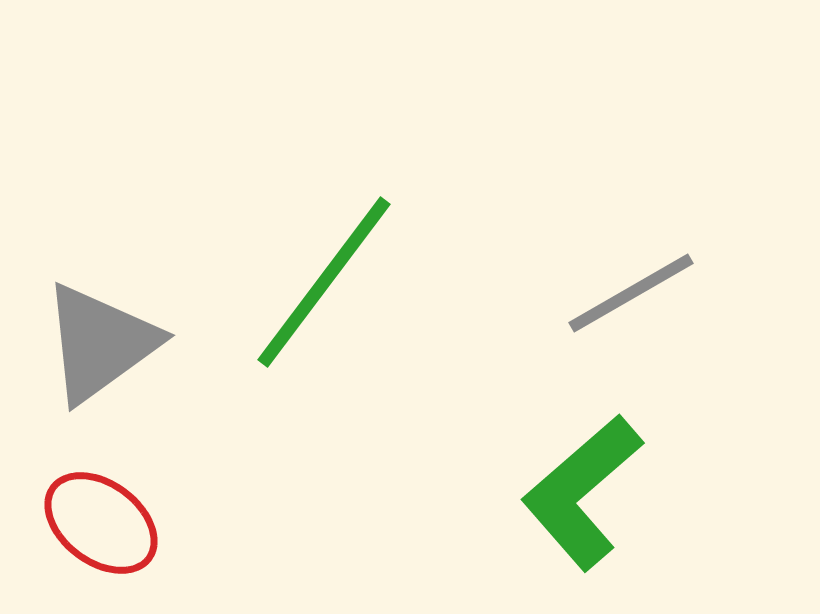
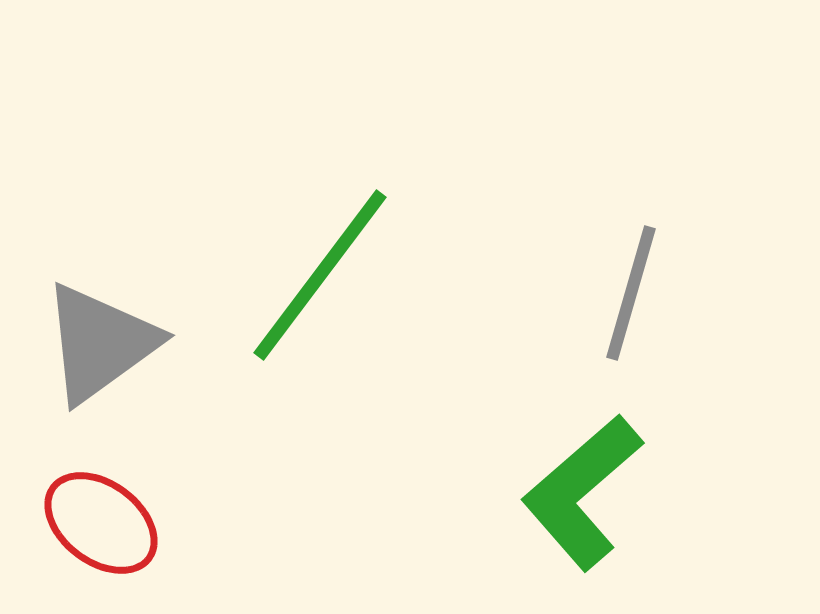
green line: moved 4 px left, 7 px up
gray line: rotated 44 degrees counterclockwise
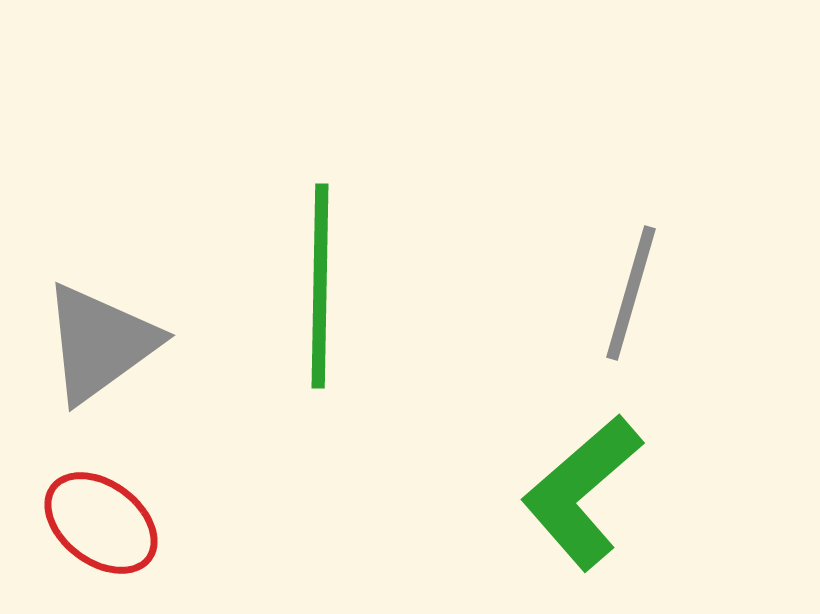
green line: moved 11 px down; rotated 36 degrees counterclockwise
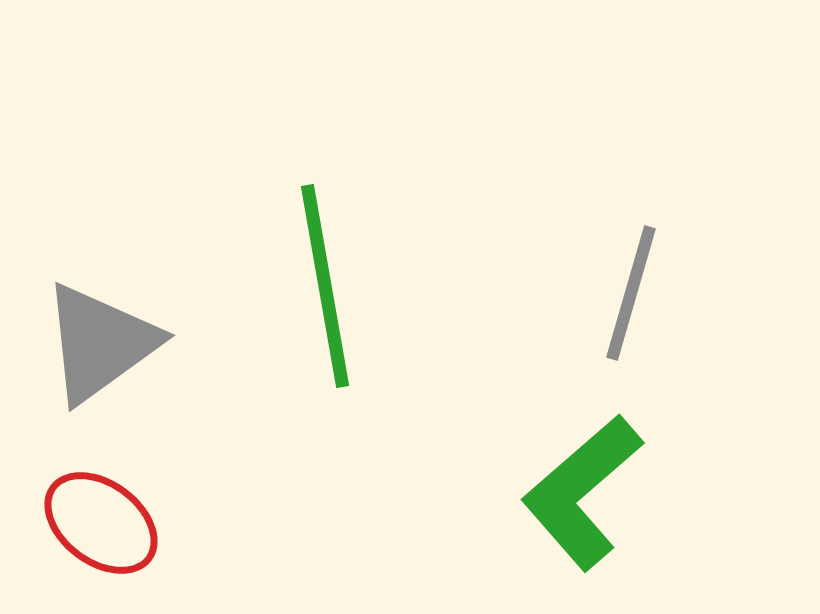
green line: moved 5 px right; rotated 11 degrees counterclockwise
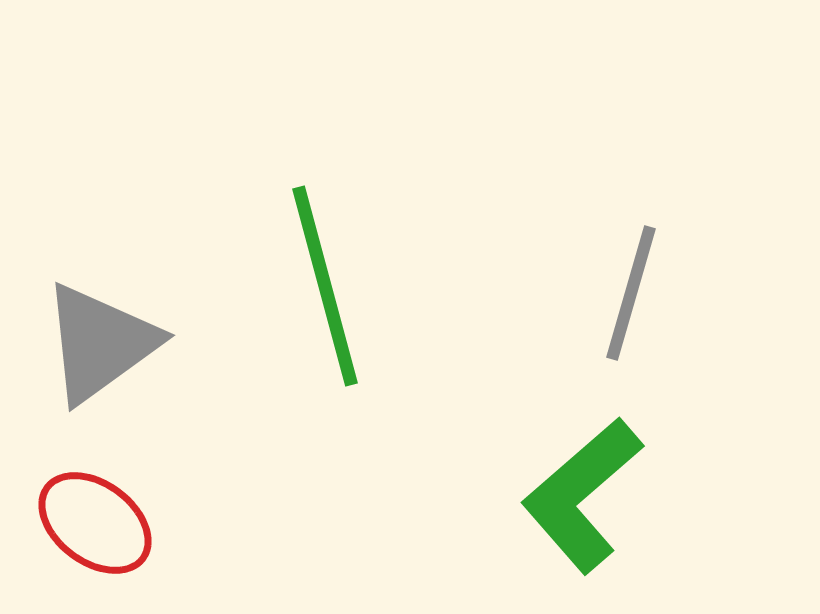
green line: rotated 5 degrees counterclockwise
green L-shape: moved 3 px down
red ellipse: moved 6 px left
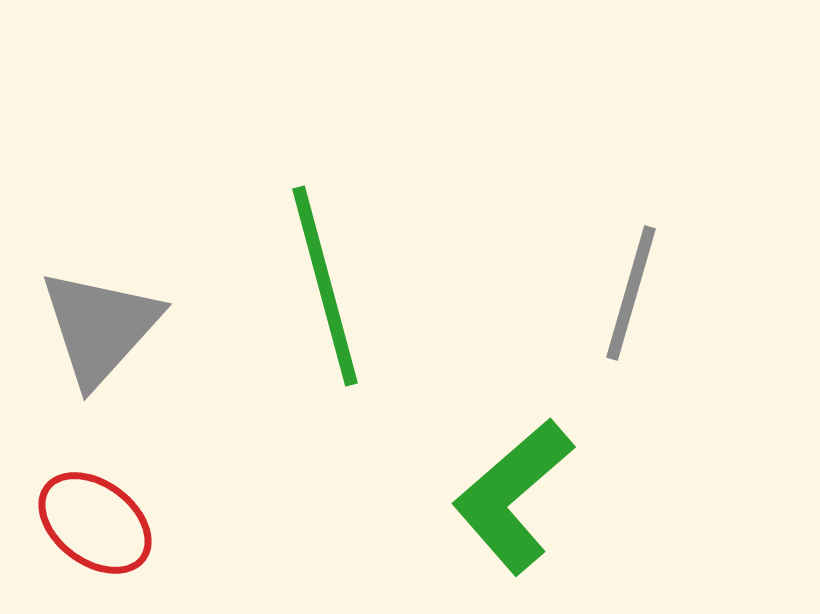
gray triangle: moved 16 px up; rotated 12 degrees counterclockwise
green L-shape: moved 69 px left, 1 px down
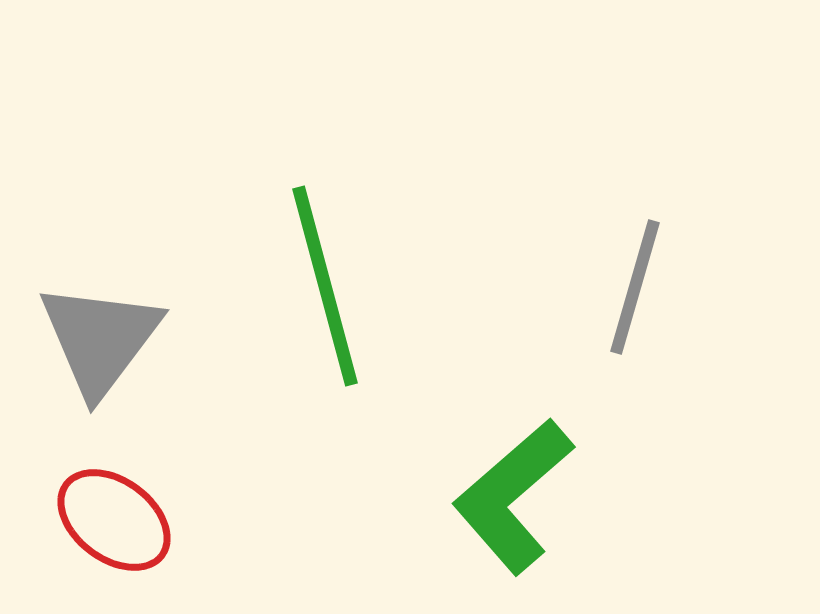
gray line: moved 4 px right, 6 px up
gray triangle: moved 12 px down; rotated 5 degrees counterclockwise
red ellipse: moved 19 px right, 3 px up
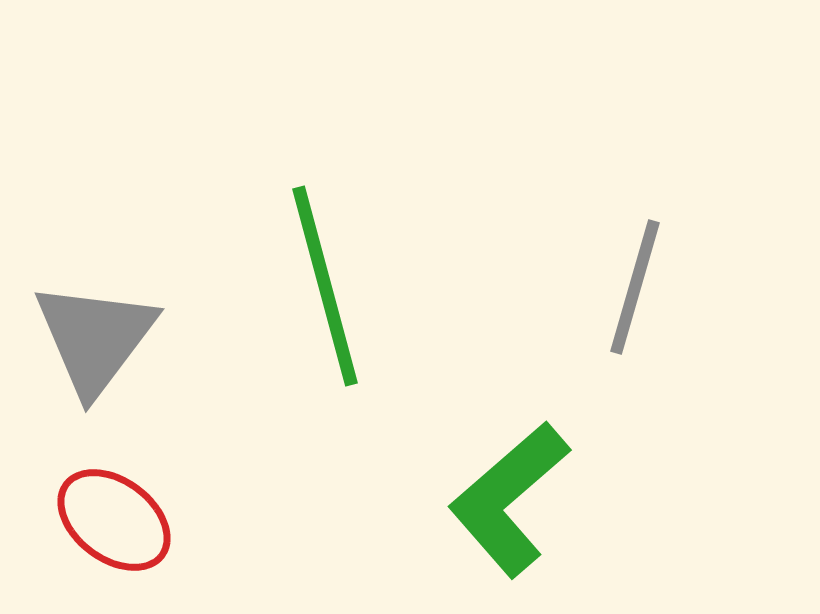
gray triangle: moved 5 px left, 1 px up
green L-shape: moved 4 px left, 3 px down
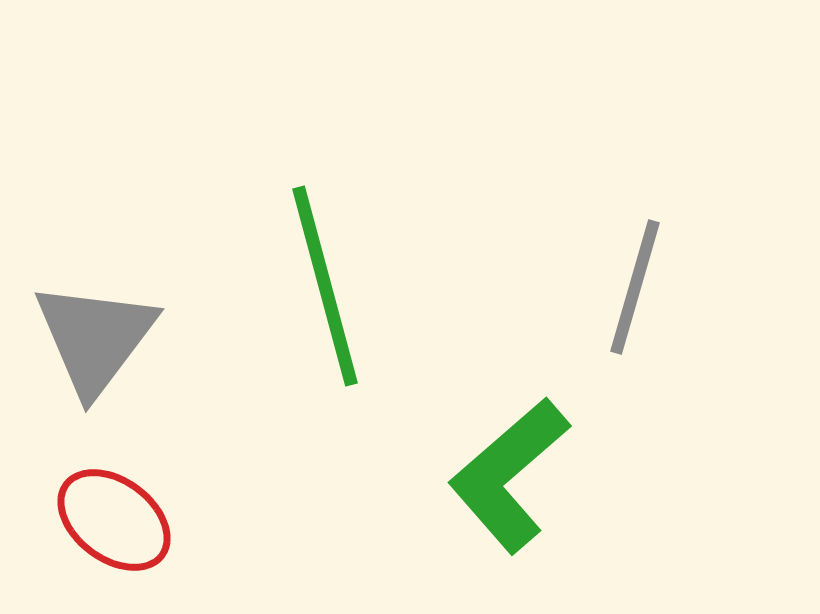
green L-shape: moved 24 px up
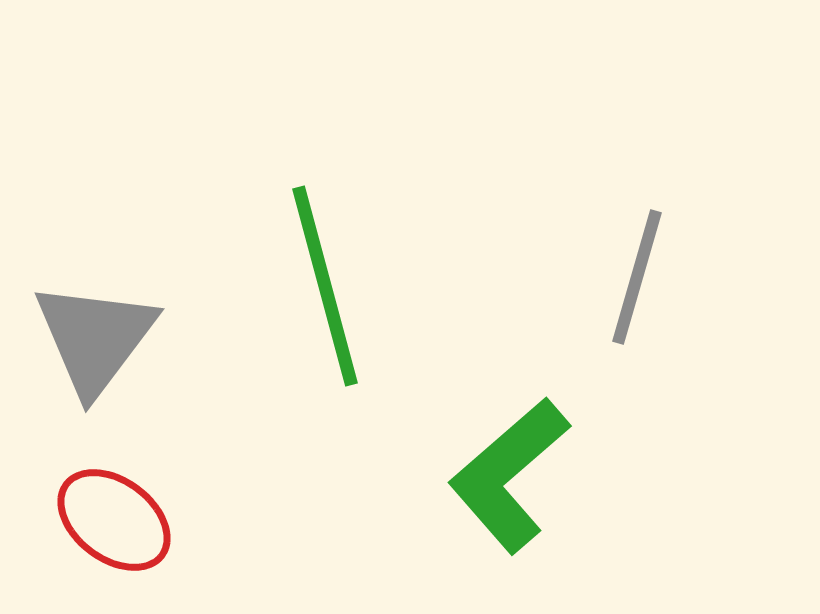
gray line: moved 2 px right, 10 px up
